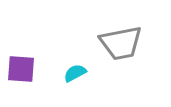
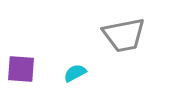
gray trapezoid: moved 3 px right, 8 px up
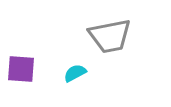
gray trapezoid: moved 14 px left, 1 px down
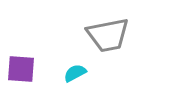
gray trapezoid: moved 2 px left, 1 px up
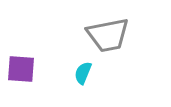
cyan semicircle: moved 8 px right; rotated 40 degrees counterclockwise
